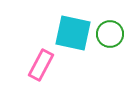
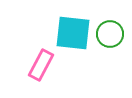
cyan square: rotated 6 degrees counterclockwise
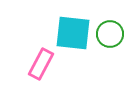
pink rectangle: moved 1 px up
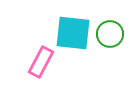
pink rectangle: moved 2 px up
